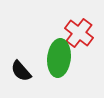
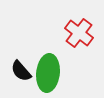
green ellipse: moved 11 px left, 15 px down
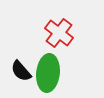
red cross: moved 20 px left
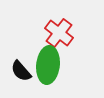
green ellipse: moved 8 px up
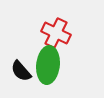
red cross: moved 3 px left; rotated 12 degrees counterclockwise
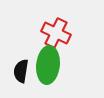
black semicircle: rotated 50 degrees clockwise
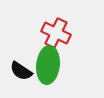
black semicircle: rotated 65 degrees counterclockwise
